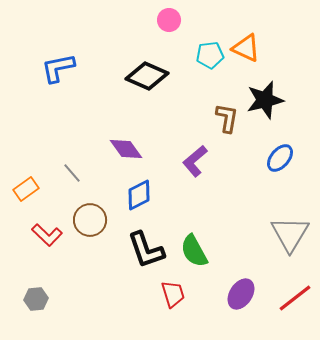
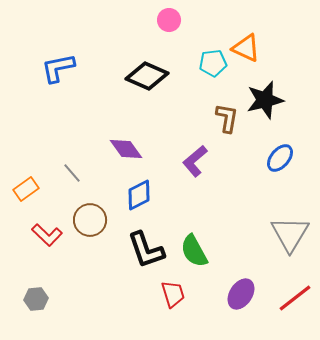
cyan pentagon: moved 3 px right, 8 px down
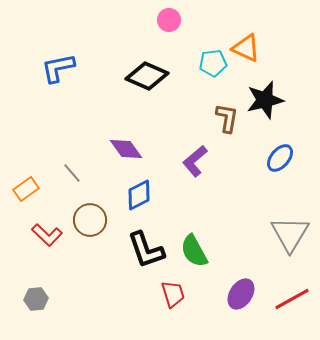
red line: moved 3 px left, 1 px down; rotated 9 degrees clockwise
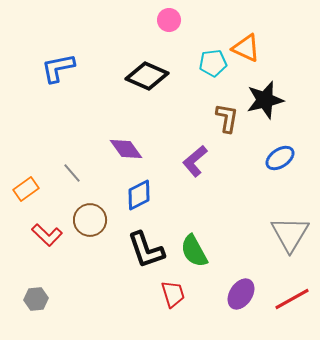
blue ellipse: rotated 16 degrees clockwise
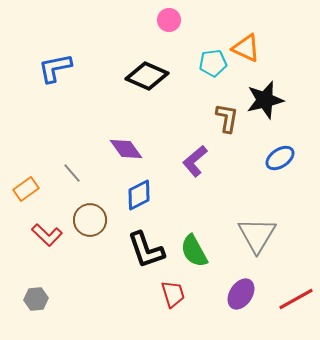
blue L-shape: moved 3 px left
gray triangle: moved 33 px left, 1 px down
red line: moved 4 px right
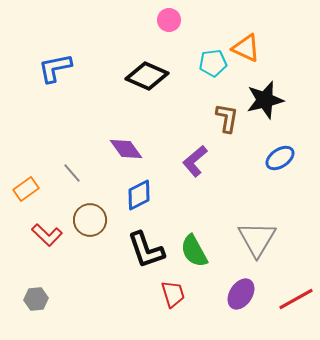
gray triangle: moved 4 px down
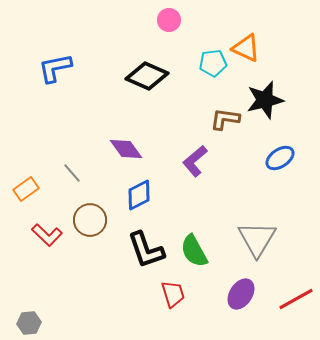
brown L-shape: moved 2 px left, 1 px down; rotated 92 degrees counterclockwise
gray hexagon: moved 7 px left, 24 px down
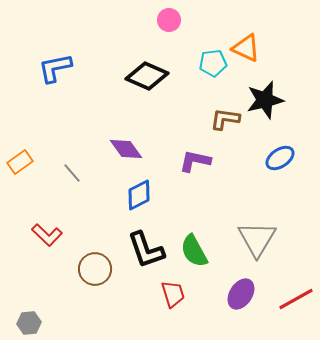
purple L-shape: rotated 52 degrees clockwise
orange rectangle: moved 6 px left, 27 px up
brown circle: moved 5 px right, 49 px down
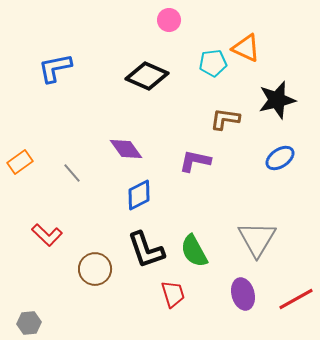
black star: moved 12 px right
purple ellipse: moved 2 px right; rotated 48 degrees counterclockwise
